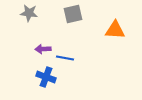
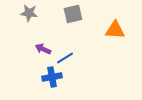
purple arrow: rotated 28 degrees clockwise
blue line: rotated 42 degrees counterclockwise
blue cross: moved 6 px right; rotated 30 degrees counterclockwise
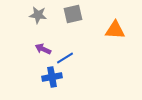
gray star: moved 9 px right, 2 px down
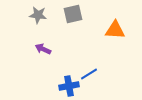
blue line: moved 24 px right, 16 px down
blue cross: moved 17 px right, 9 px down
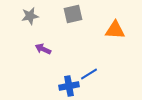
gray star: moved 8 px left, 1 px down; rotated 18 degrees counterclockwise
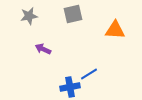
gray star: moved 1 px left
blue cross: moved 1 px right, 1 px down
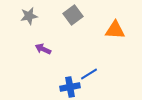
gray square: moved 1 px down; rotated 24 degrees counterclockwise
